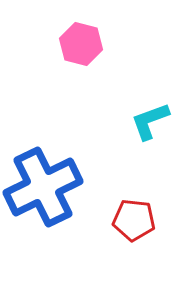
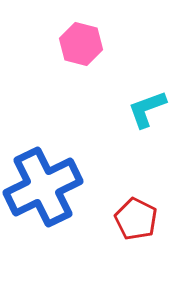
cyan L-shape: moved 3 px left, 12 px up
red pentagon: moved 2 px right, 1 px up; rotated 21 degrees clockwise
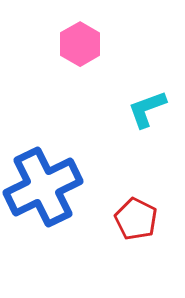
pink hexagon: moved 1 px left; rotated 15 degrees clockwise
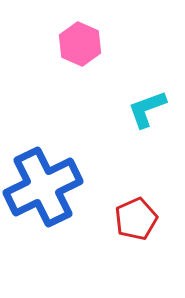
pink hexagon: rotated 6 degrees counterclockwise
red pentagon: rotated 21 degrees clockwise
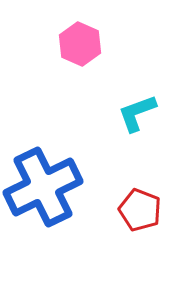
cyan L-shape: moved 10 px left, 4 px down
red pentagon: moved 4 px right, 9 px up; rotated 27 degrees counterclockwise
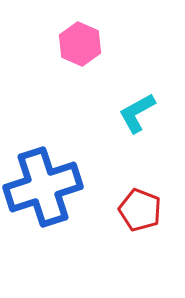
cyan L-shape: rotated 9 degrees counterclockwise
blue cross: rotated 8 degrees clockwise
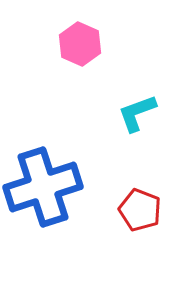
cyan L-shape: rotated 9 degrees clockwise
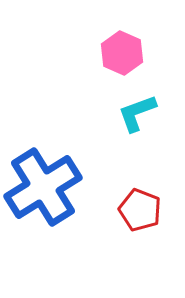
pink hexagon: moved 42 px right, 9 px down
blue cross: rotated 14 degrees counterclockwise
